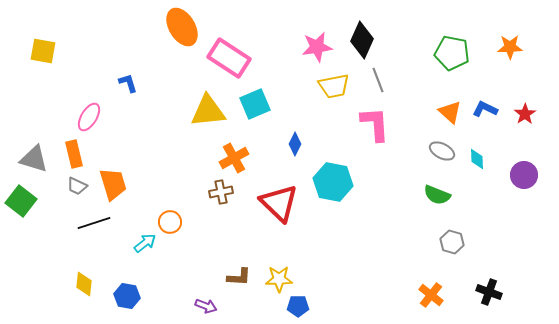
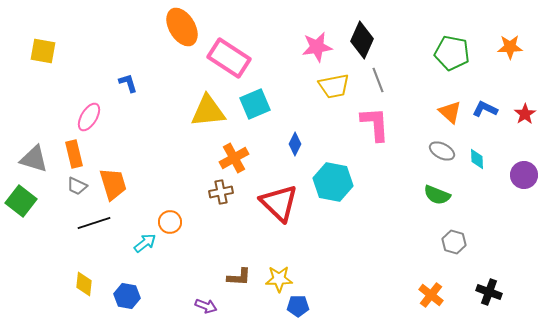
gray hexagon at (452, 242): moved 2 px right
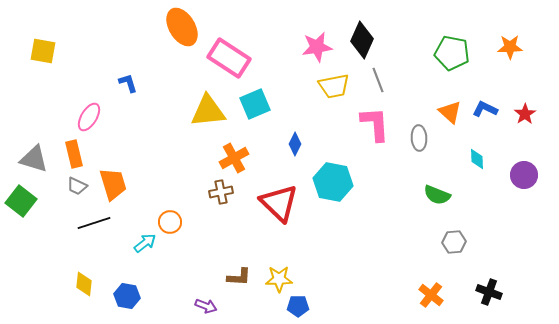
gray ellipse at (442, 151): moved 23 px left, 13 px up; rotated 60 degrees clockwise
gray hexagon at (454, 242): rotated 20 degrees counterclockwise
